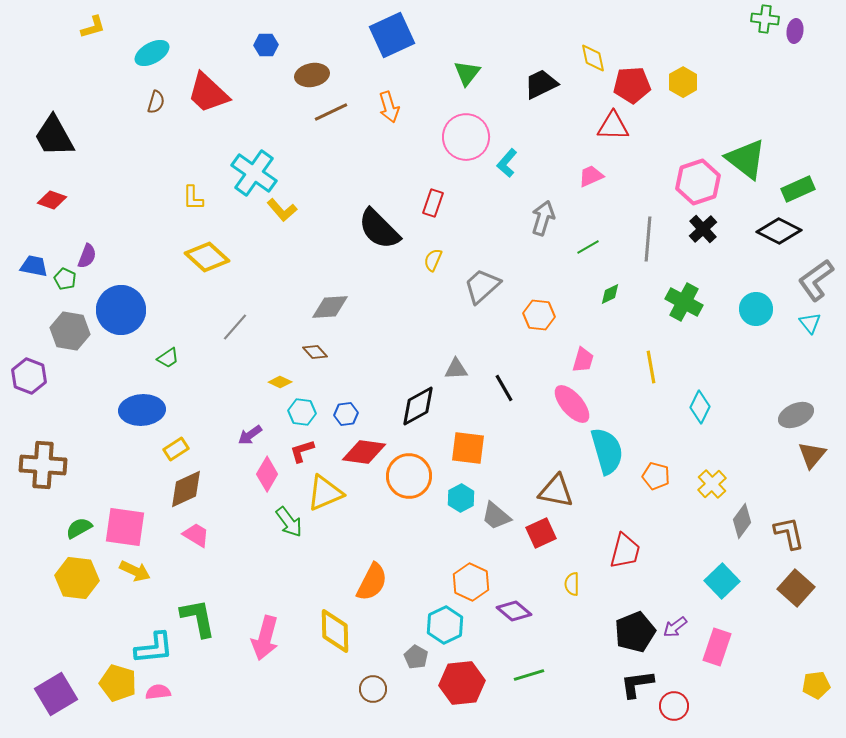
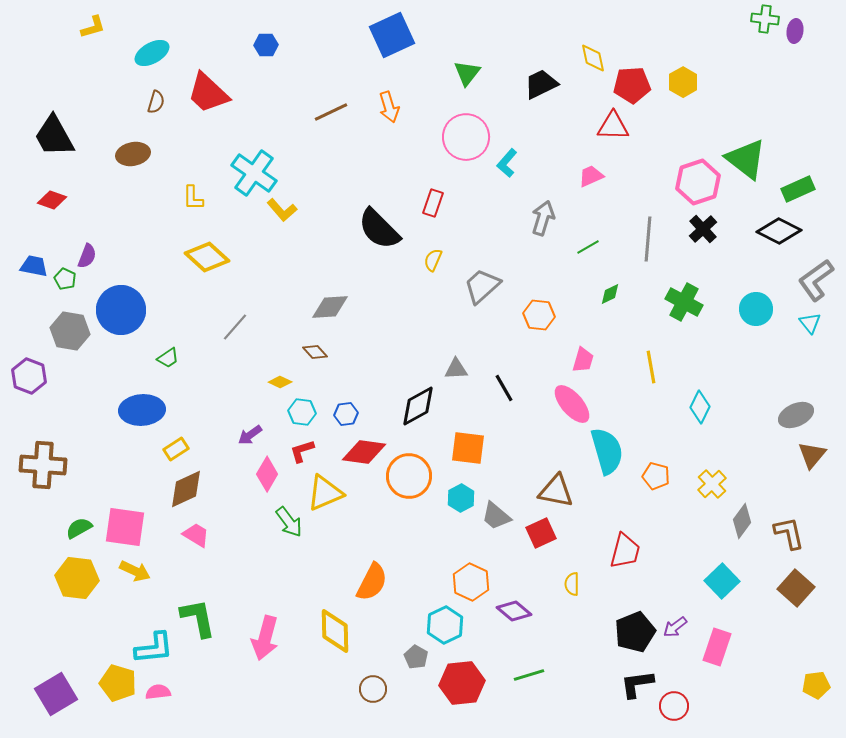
brown ellipse at (312, 75): moved 179 px left, 79 px down
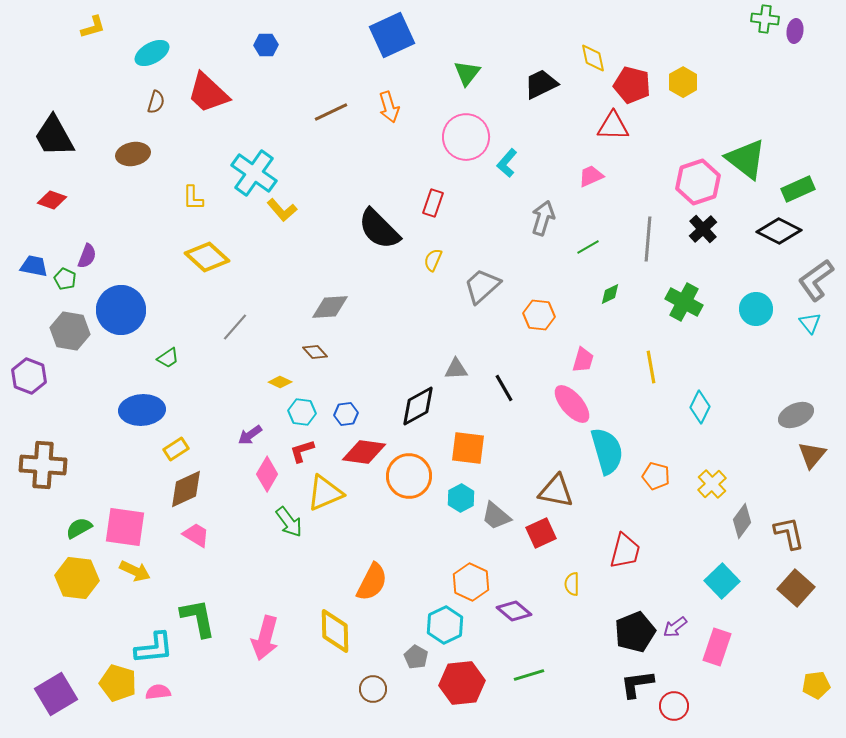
red pentagon at (632, 85): rotated 18 degrees clockwise
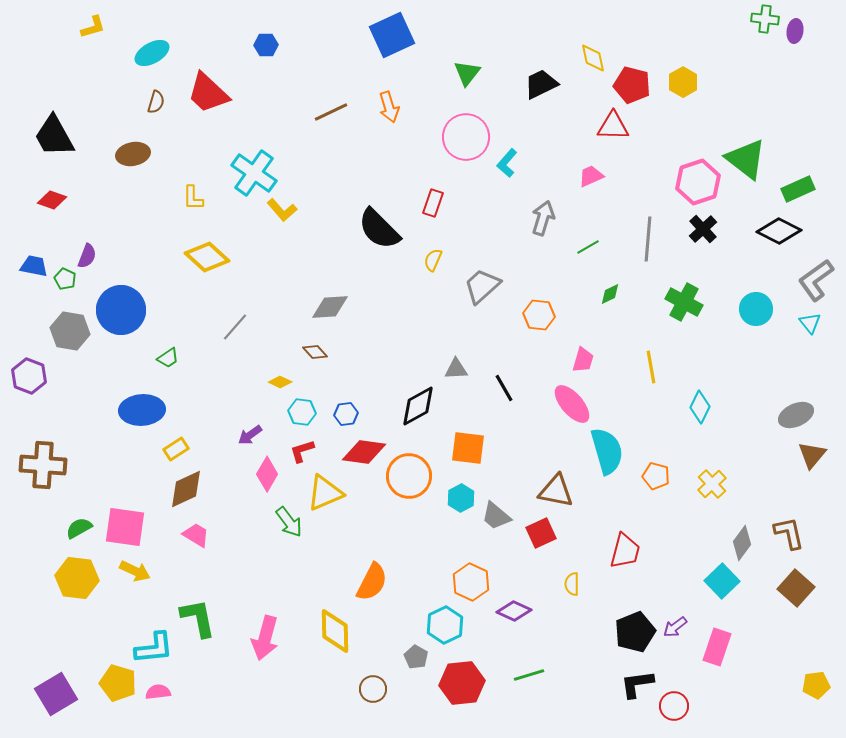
gray diamond at (742, 521): moved 22 px down
purple diamond at (514, 611): rotated 16 degrees counterclockwise
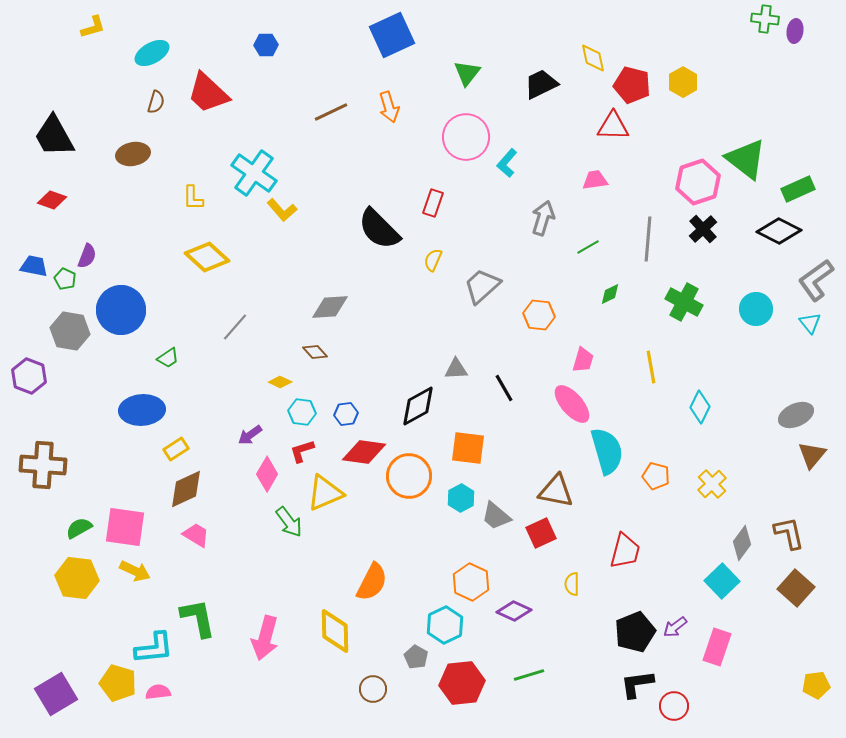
pink trapezoid at (591, 176): moved 4 px right, 4 px down; rotated 16 degrees clockwise
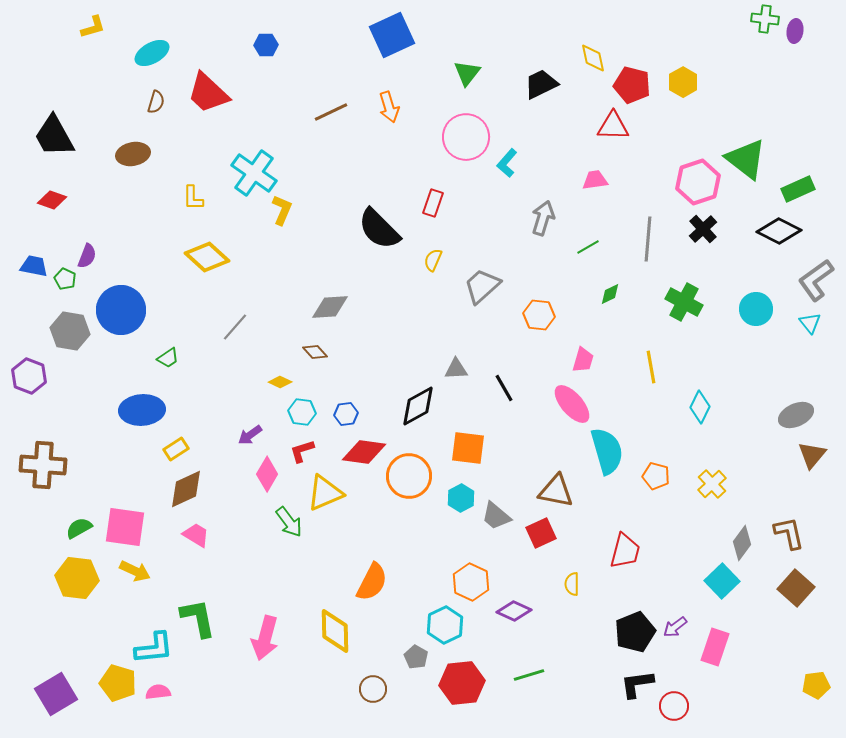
yellow L-shape at (282, 210): rotated 116 degrees counterclockwise
pink rectangle at (717, 647): moved 2 px left
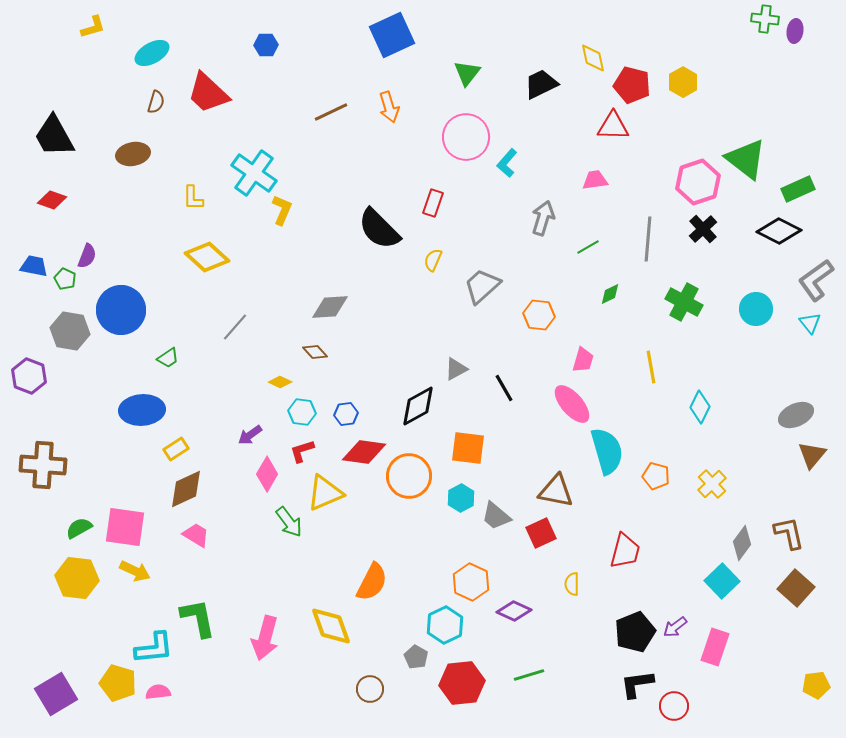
gray triangle at (456, 369): rotated 25 degrees counterclockwise
yellow diamond at (335, 631): moved 4 px left, 5 px up; rotated 18 degrees counterclockwise
brown circle at (373, 689): moved 3 px left
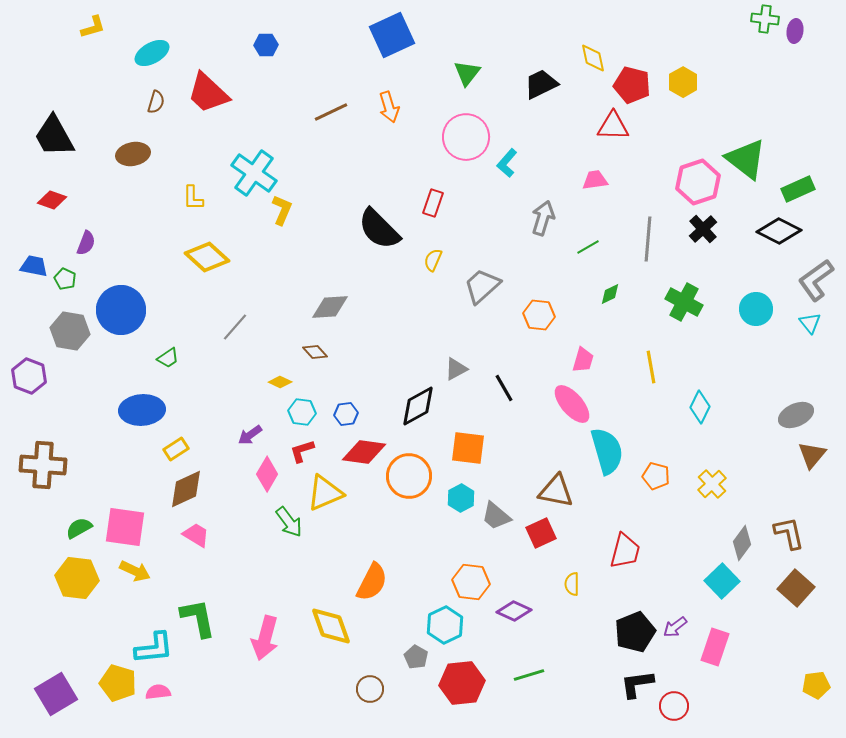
purple semicircle at (87, 256): moved 1 px left, 13 px up
orange hexagon at (471, 582): rotated 18 degrees counterclockwise
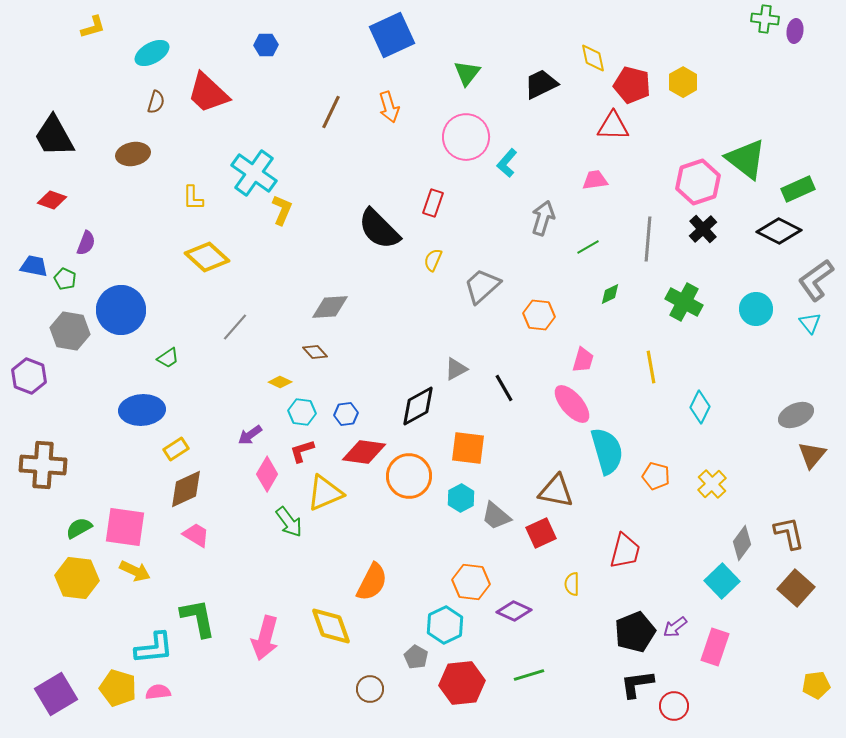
brown line at (331, 112): rotated 40 degrees counterclockwise
yellow pentagon at (118, 683): moved 5 px down
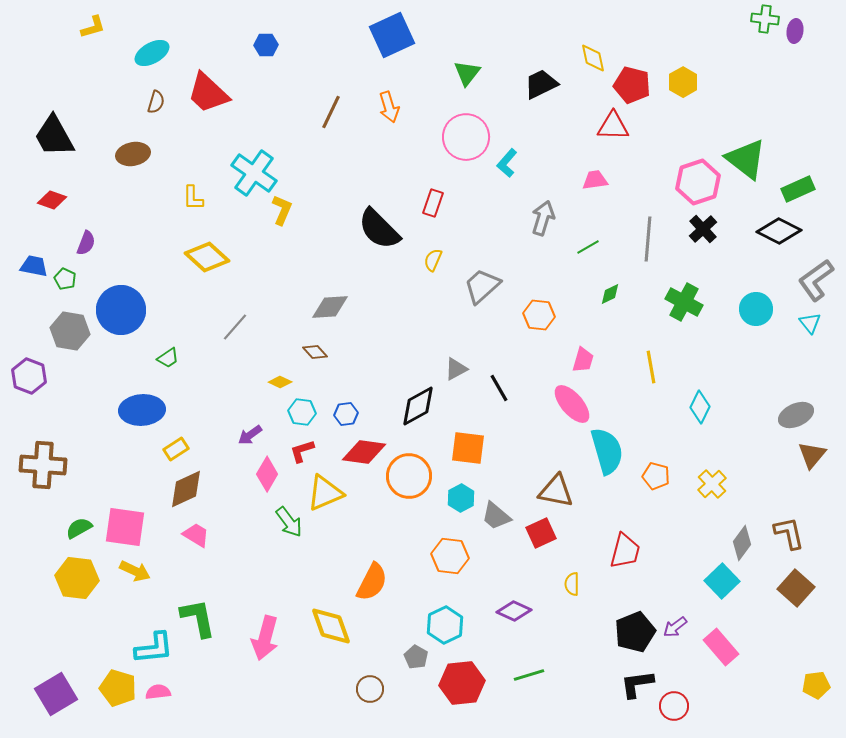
black line at (504, 388): moved 5 px left
orange hexagon at (471, 582): moved 21 px left, 26 px up
pink rectangle at (715, 647): moved 6 px right; rotated 60 degrees counterclockwise
